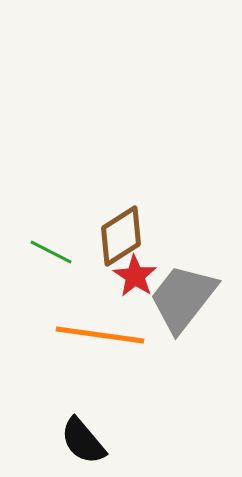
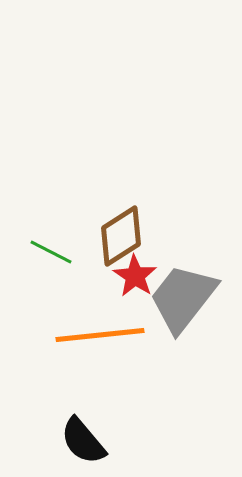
orange line: rotated 14 degrees counterclockwise
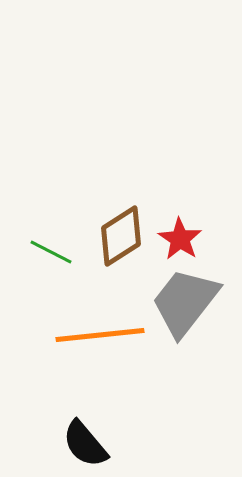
red star: moved 45 px right, 37 px up
gray trapezoid: moved 2 px right, 4 px down
black semicircle: moved 2 px right, 3 px down
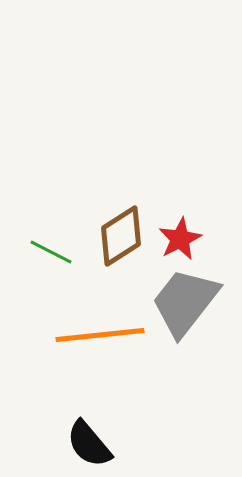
red star: rotated 12 degrees clockwise
black semicircle: moved 4 px right
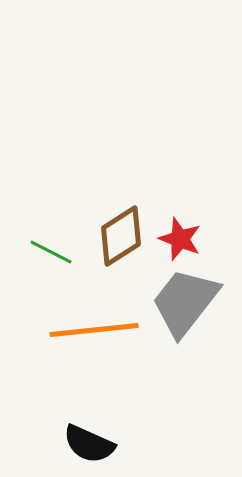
red star: rotated 24 degrees counterclockwise
orange line: moved 6 px left, 5 px up
black semicircle: rotated 26 degrees counterclockwise
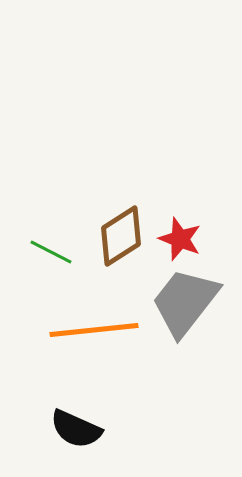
black semicircle: moved 13 px left, 15 px up
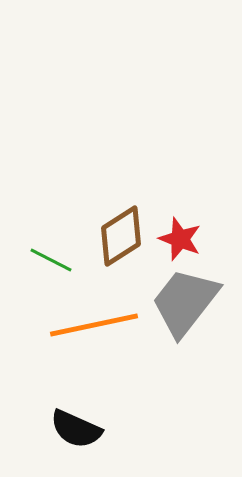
green line: moved 8 px down
orange line: moved 5 px up; rotated 6 degrees counterclockwise
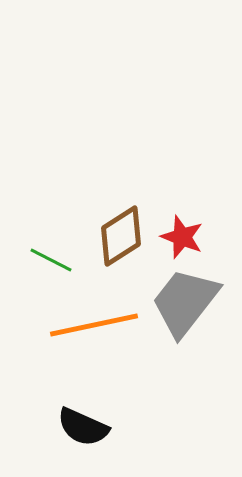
red star: moved 2 px right, 2 px up
black semicircle: moved 7 px right, 2 px up
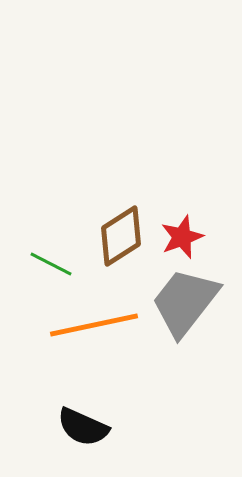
red star: rotated 30 degrees clockwise
green line: moved 4 px down
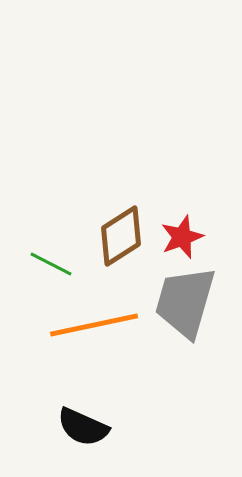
gray trapezoid: rotated 22 degrees counterclockwise
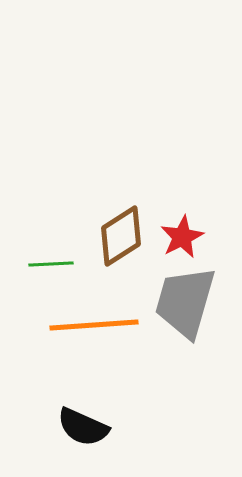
red star: rotated 6 degrees counterclockwise
green line: rotated 30 degrees counterclockwise
orange line: rotated 8 degrees clockwise
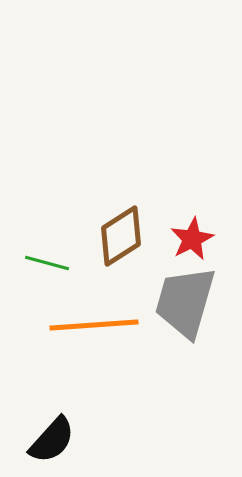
red star: moved 10 px right, 2 px down
green line: moved 4 px left, 1 px up; rotated 18 degrees clockwise
black semicircle: moved 31 px left, 13 px down; rotated 72 degrees counterclockwise
